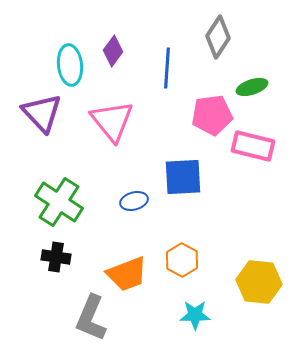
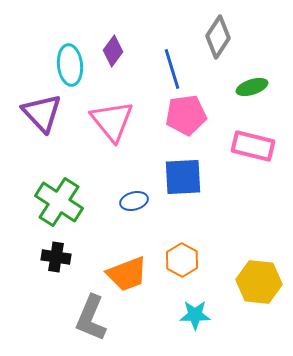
blue line: moved 5 px right, 1 px down; rotated 21 degrees counterclockwise
pink pentagon: moved 26 px left
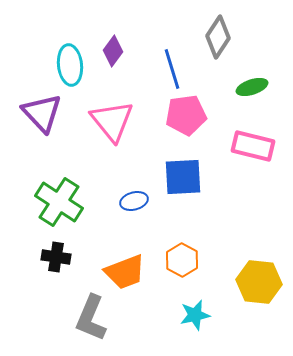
orange trapezoid: moved 2 px left, 2 px up
cyan star: rotated 12 degrees counterclockwise
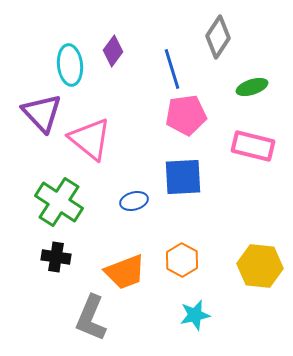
pink triangle: moved 22 px left, 18 px down; rotated 12 degrees counterclockwise
yellow hexagon: moved 1 px right, 16 px up
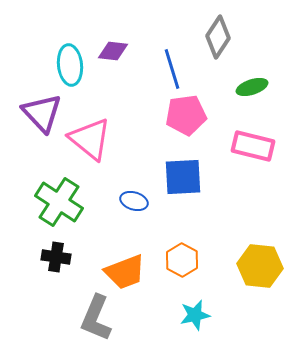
purple diamond: rotated 60 degrees clockwise
blue ellipse: rotated 32 degrees clockwise
gray L-shape: moved 5 px right
